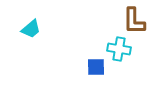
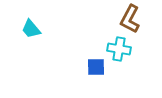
brown L-shape: moved 4 px left, 2 px up; rotated 28 degrees clockwise
cyan trapezoid: rotated 90 degrees clockwise
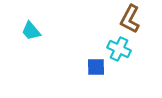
cyan trapezoid: moved 2 px down
cyan cross: rotated 15 degrees clockwise
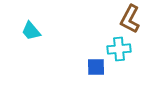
cyan cross: rotated 30 degrees counterclockwise
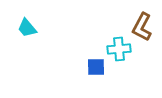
brown L-shape: moved 12 px right, 8 px down
cyan trapezoid: moved 4 px left, 3 px up
